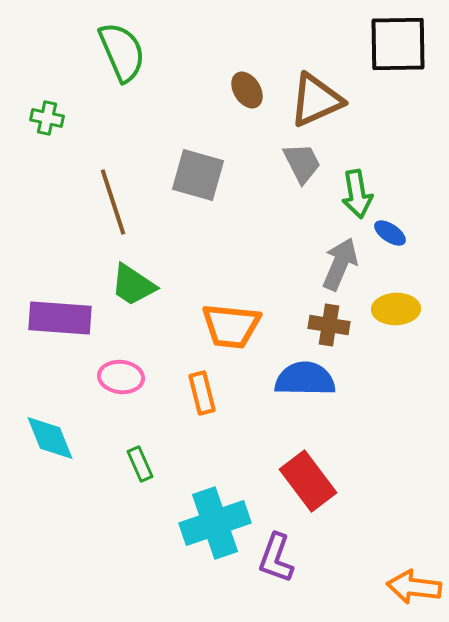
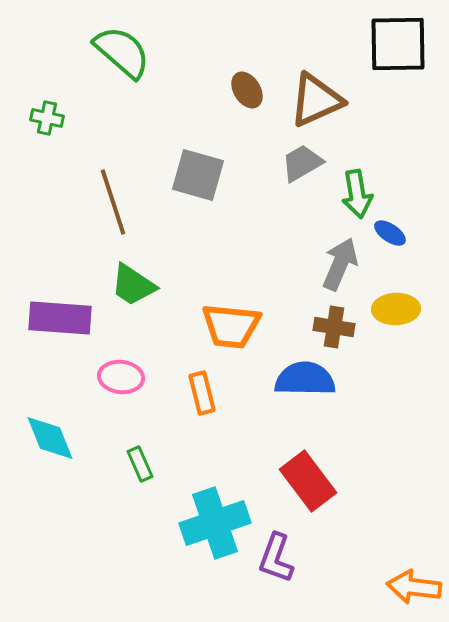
green semicircle: rotated 26 degrees counterclockwise
gray trapezoid: rotated 93 degrees counterclockwise
brown cross: moved 5 px right, 2 px down
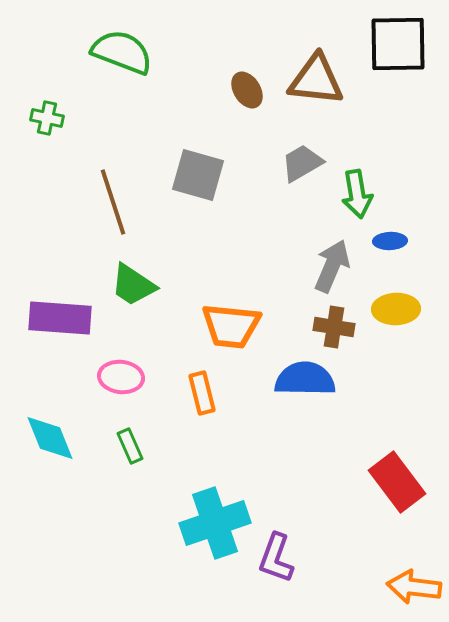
green semicircle: rotated 20 degrees counterclockwise
brown triangle: moved 20 px up; rotated 30 degrees clockwise
blue ellipse: moved 8 px down; rotated 36 degrees counterclockwise
gray arrow: moved 8 px left, 2 px down
green rectangle: moved 10 px left, 18 px up
red rectangle: moved 89 px right, 1 px down
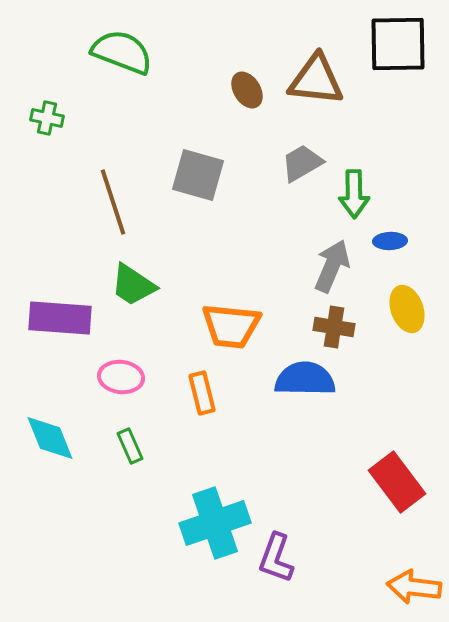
green arrow: moved 3 px left; rotated 9 degrees clockwise
yellow ellipse: moved 11 px right; rotated 72 degrees clockwise
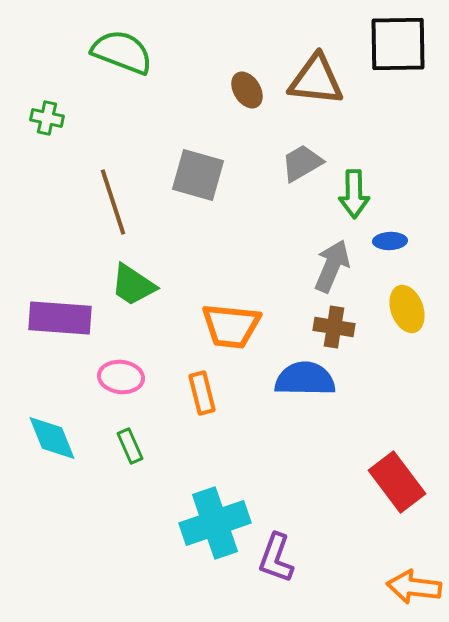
cyan diamond: moved 2 px right
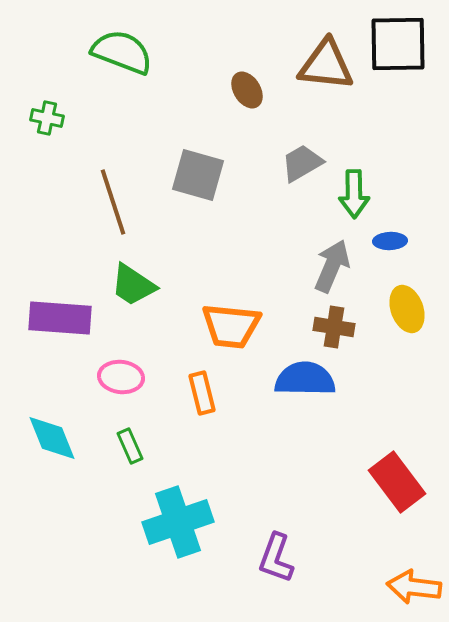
brown triangle: moved 10 px right, 15 px up
cyan cross: moved 37 px left, 1 px up
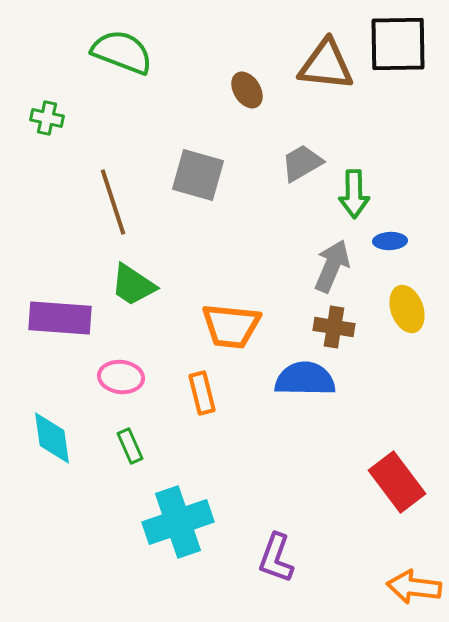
cyan diamond: rotated 14 degrees clockwise
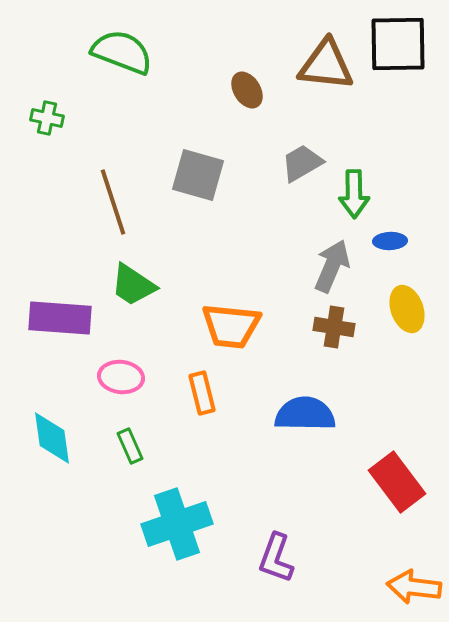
blue semicircle: moved 35 px down
cyan cross: moved 1 px left, 2 px down
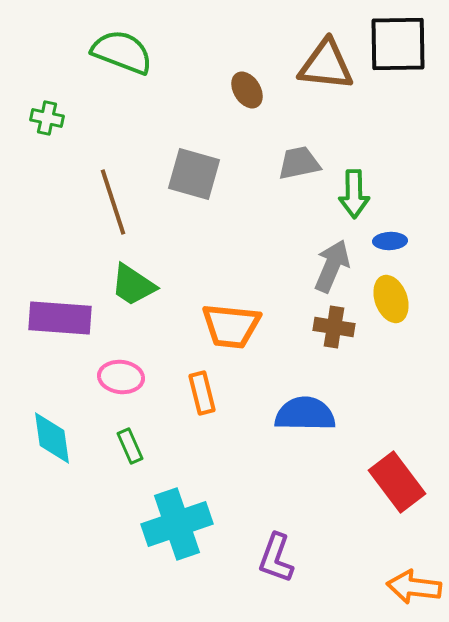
gray trapezoid: moved 3 px left; rotated 18 degrees clockwise
gray square: moved 4 px left, 1 px up
yellow ellipse: moved 16 px left, 10 px up
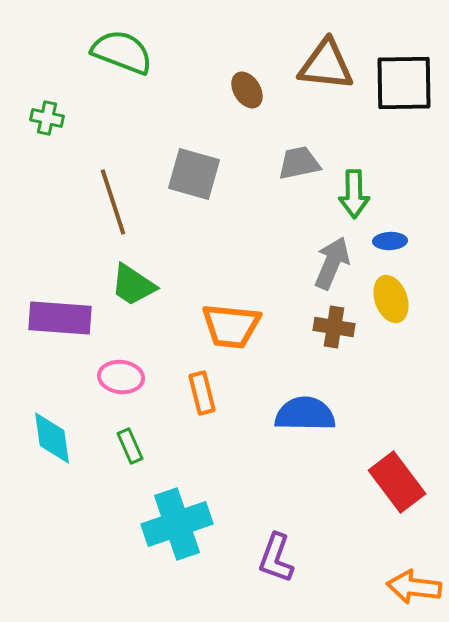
black square: moved 6 px right, 39 px down
gray arrow: moved 3 px up
